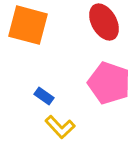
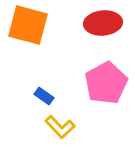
red ellipse: moved 1 px left, 1 px down; rotated 66 degrees counterclockwise
pink pentagon: moved 3 px left; rotated 24 degrees clockwise
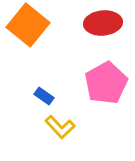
orange square: rotated 24 degrees clockwise
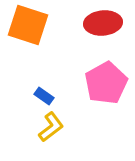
orange square: rotated 21 degrees counterclockwise
yellow L-shape: moved 9 px left; rotated 84 degrees counterclockwise
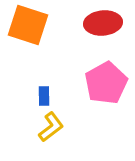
blue rectangle: rotated 54 degrees clockwise
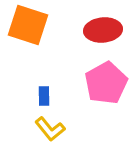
red ellipse: moved 7 px down
yellow L-shape: moved 1 px left, 2 px down; rotated 88 degrees clockwise
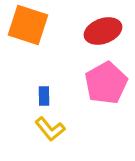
red ellipse: moved 1 px down; rotated 15 degrees counterclockwise
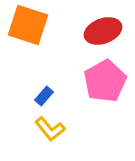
pink pentagon: moved 1 px left, 2 px up
blue rectangle: rotated 42 degrees clockwise
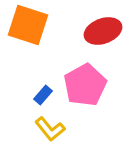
pink pentagon: moved 20 px left, 4 px down
blue rectangle: moved 1 px left, 1 px up
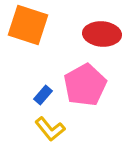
red ellipse: moved 1 px left, 3 px down; rotated 24 degrees clockwise
